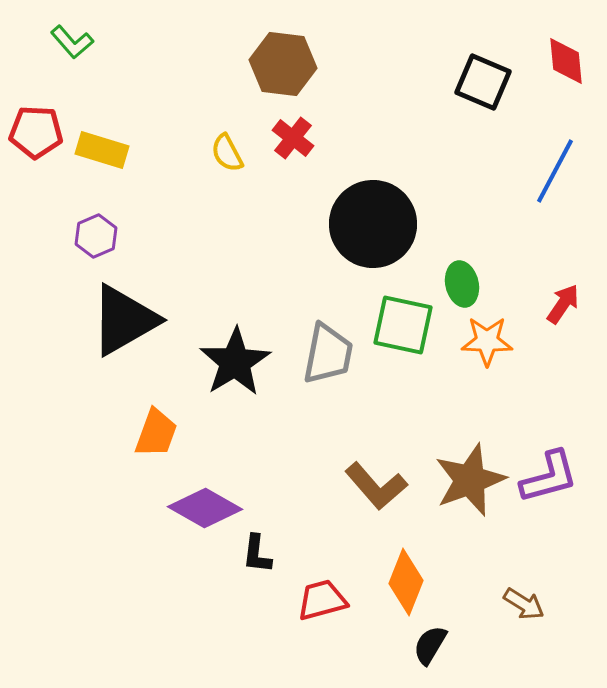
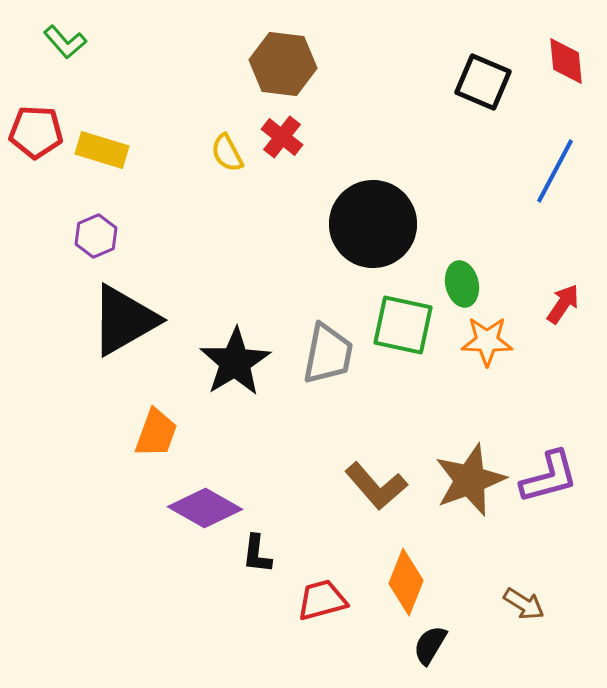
green L-shape: moved 7 px left
red cross: moved 11 px left, 1 px up
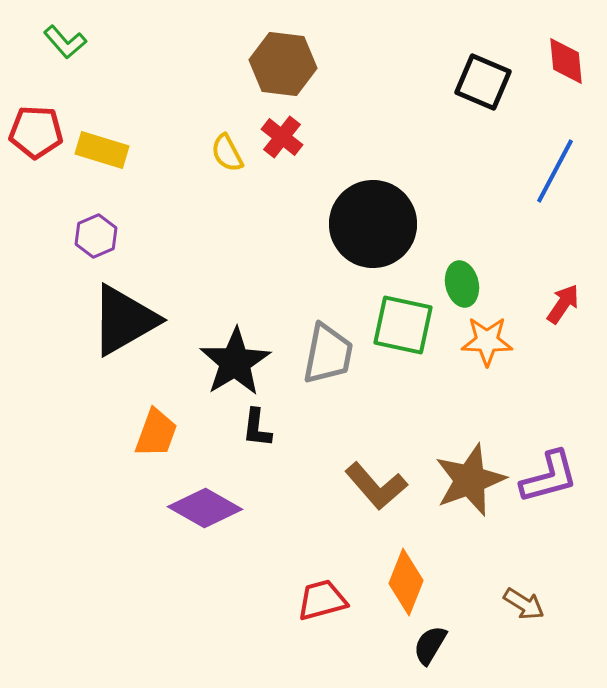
black L-shape: moved 126 px up
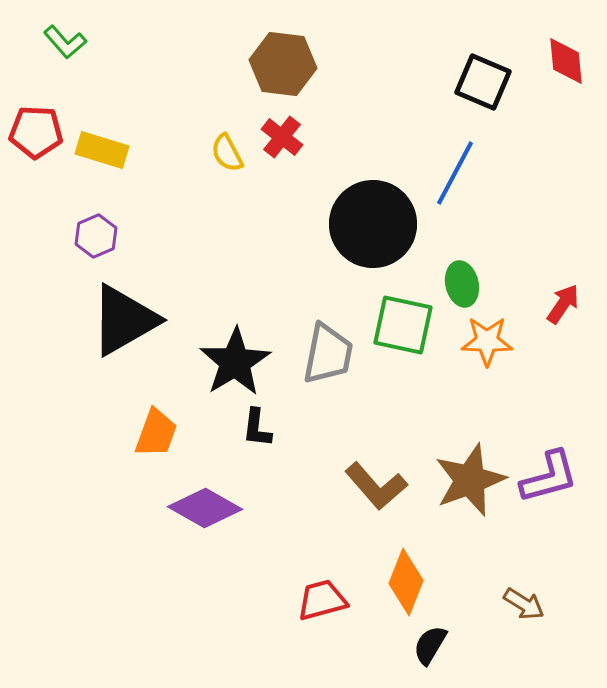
blue line: moved 100 px left, 2 px down
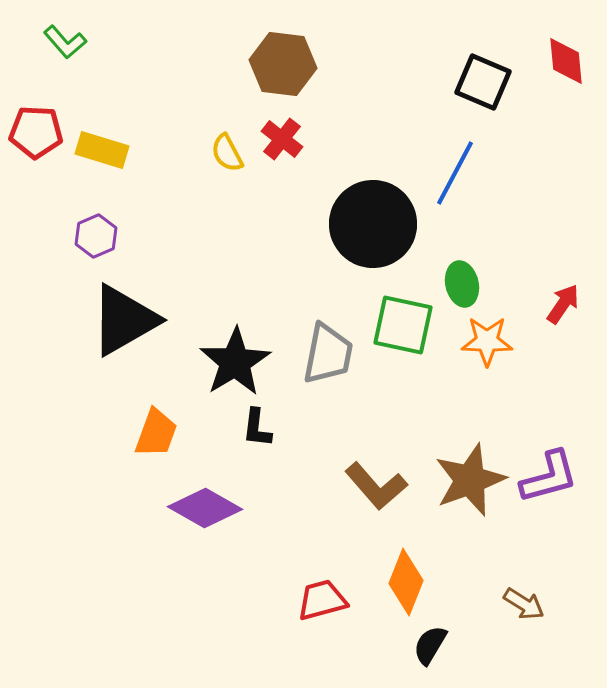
red cross: moved 2 px down
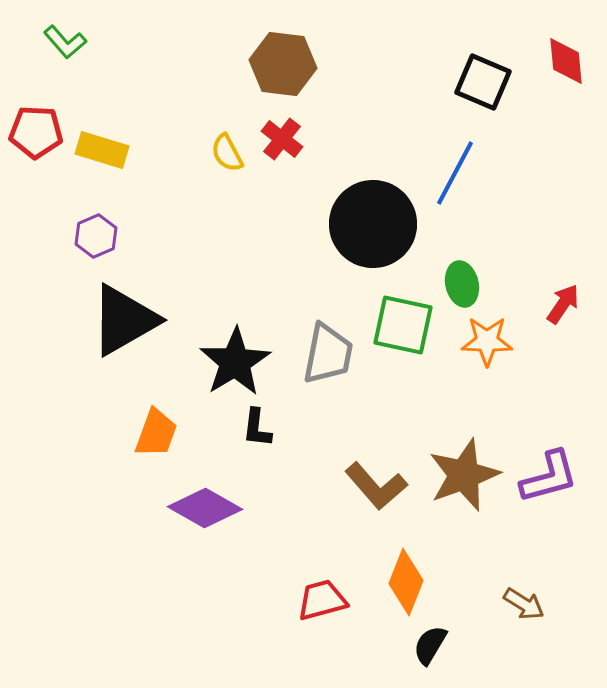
brown star: moved 6 px left, 5 px up
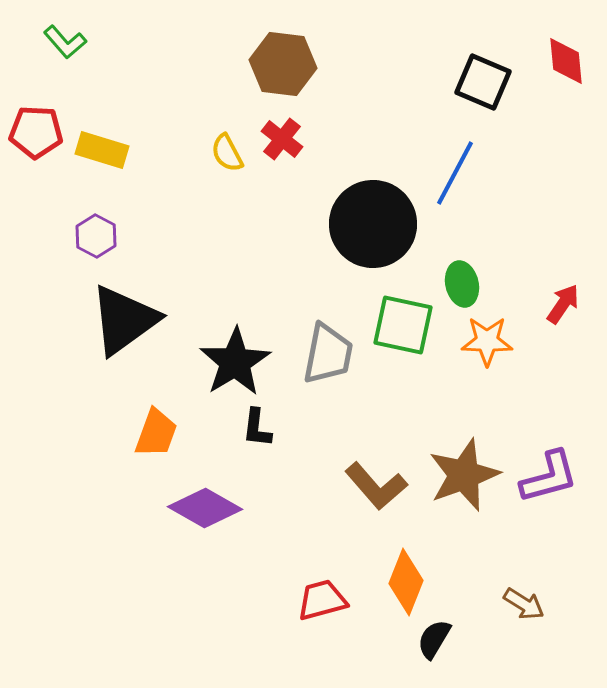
purple hexagon: rotated 9 degrees counterclockwise
black triangle: rotated 6 degrees counterclockwise
black semicircle: moved 4 px right, 6 px up
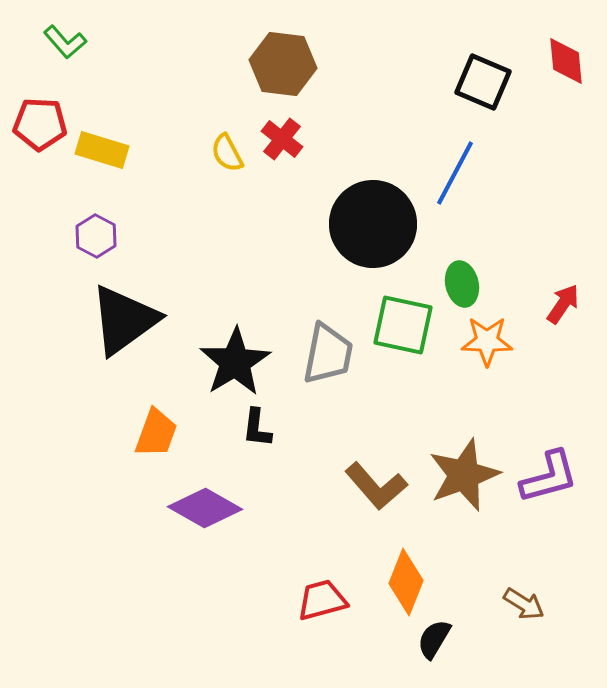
red pentagon: moved 4 px right, 8 px up
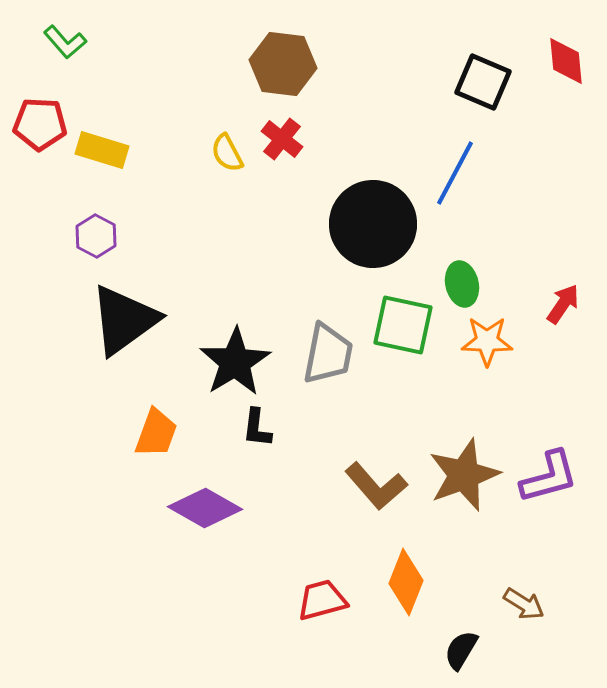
black semicircle: moved 27 px right, 11 px down
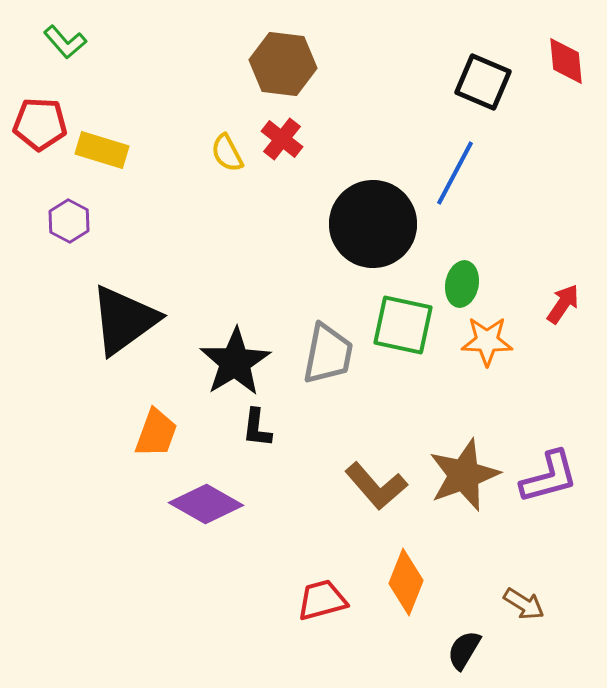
purple hexagon: moved 27 px left, 15 px up
green ellipse: rotated 24 degrees clockwise
purple diamond: moved 1 px right, 4 px up
black semicircle: moved 3 px right
